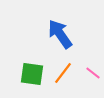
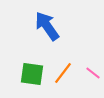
blue arrow: moved 13 px left, 8 px up
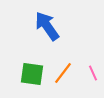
pink line: rotated 28 degrees clockwise
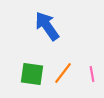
pink line: moved 1 px left, 1 px down; rotated 14 degrees clockwise
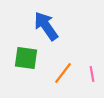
blue arrow: moved 1 px left
green square: moved 6 px left, 16 px up
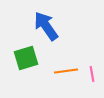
green square: rotated 25 degrees counterclockwise
orange line: moved 3 px right, 2 px up; rotated 45 degrees clockwise
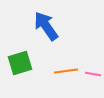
green square: moved 6 px left, 5 px down
pink line: moved 1 px right; rotated 70 degrees counterclockwise
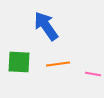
green square: moved 1 px left, 1 px up; rotated 20 degrees clockwise
orange line: moved 8 px left, 7 px up
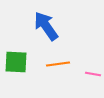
green square: moved 3 px left
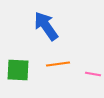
green square: moved 2 px right, 8 px down
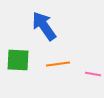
blue arrow: moved 2 px left
green square: moved 10 px up
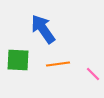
blue arrow: moved 1 px left, 3 px down
pink line: rotated 35 degrees clockwise
